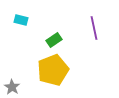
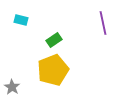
purple line: moved 9 px right, 5 px up
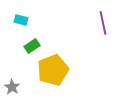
green rectangle: moved 22 px left, 6 px down
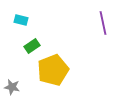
gray star: rotated 21 degrees counterclockwise
